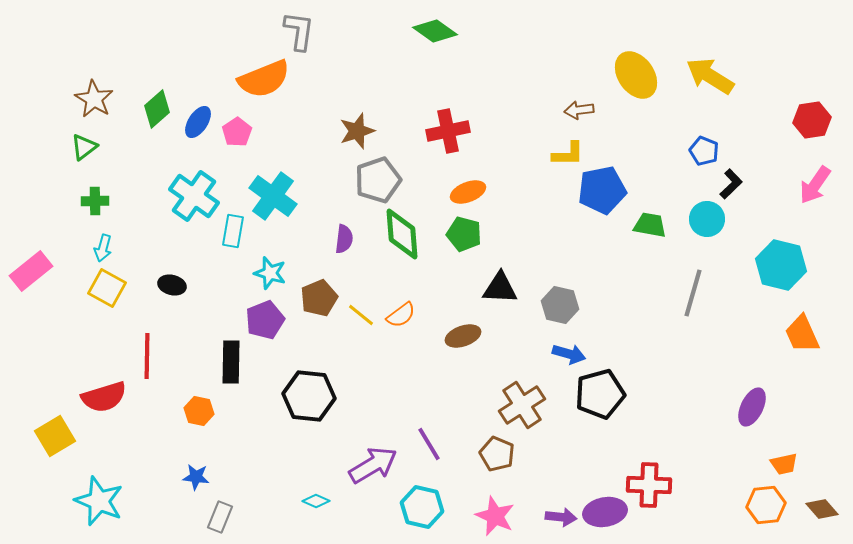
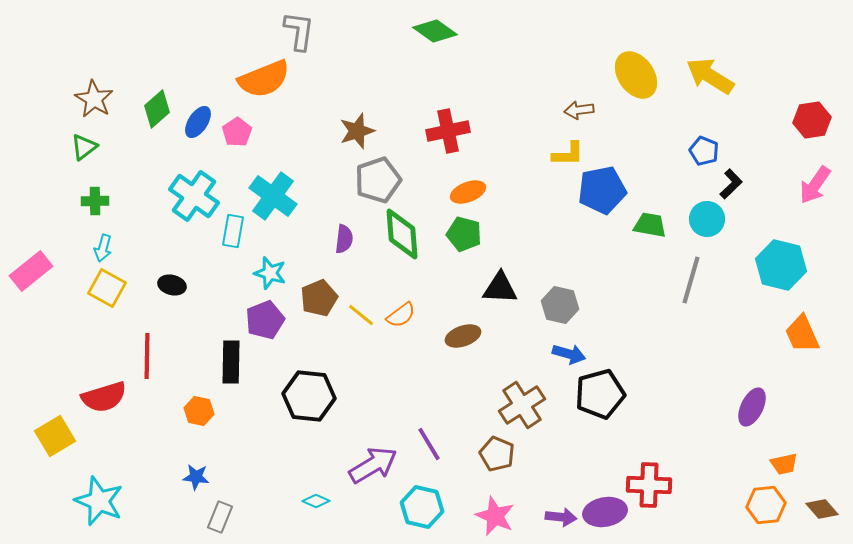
gray line at (693, 293): moved 2 px left, 13 px up
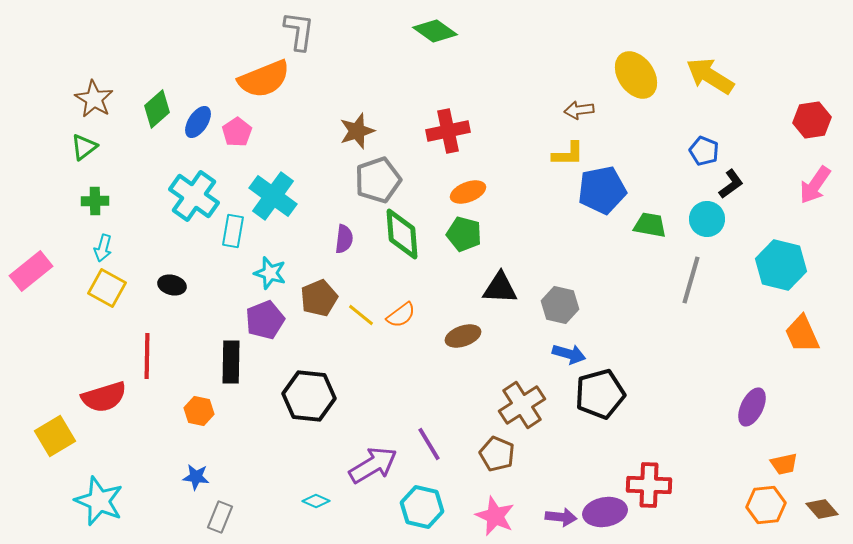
black L-shape at (731, 184): rotated 8 degrees clockwise
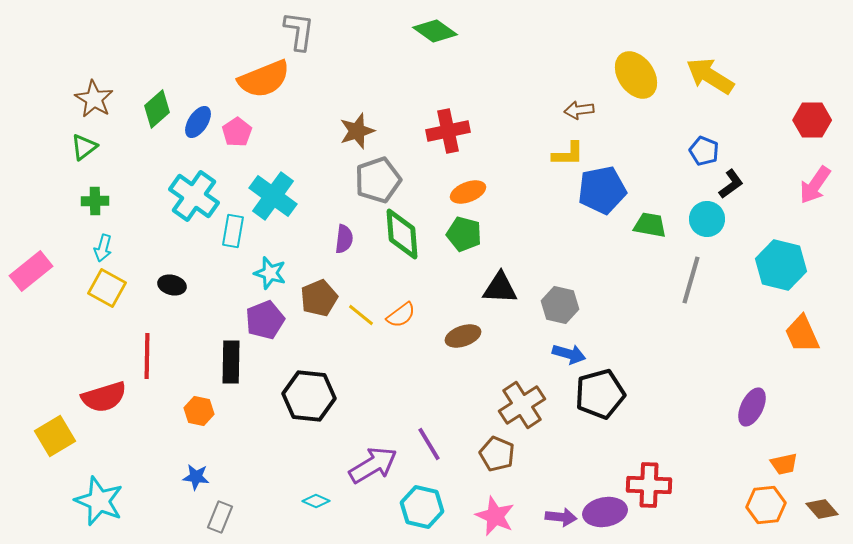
red hexagon at (812, 120): rotated 9 degrees clockwise
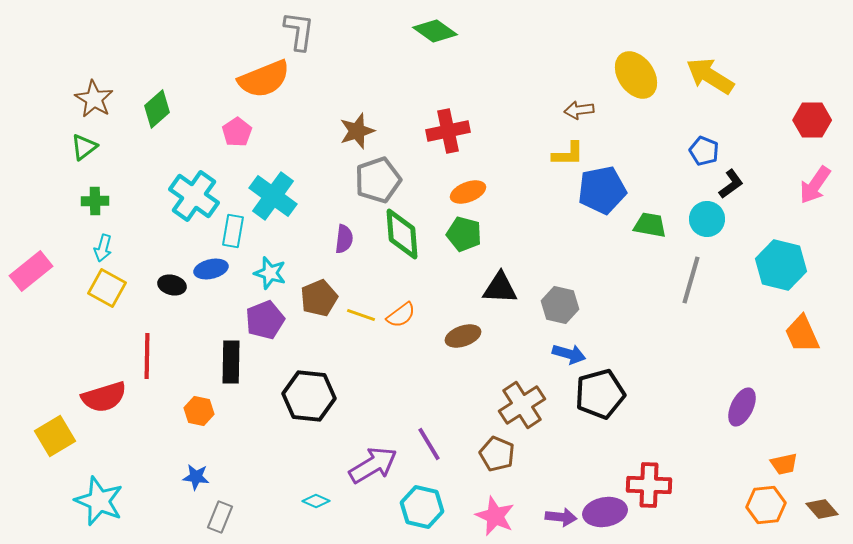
blue ellipse at (198, 122): moved 13 px right, 147 px down; rotated 44 degrees clockwise
yellow line at (361, 315): rotated 20 degrees counterclockwise
purple ellipse at (752, 407): moved 10 px left
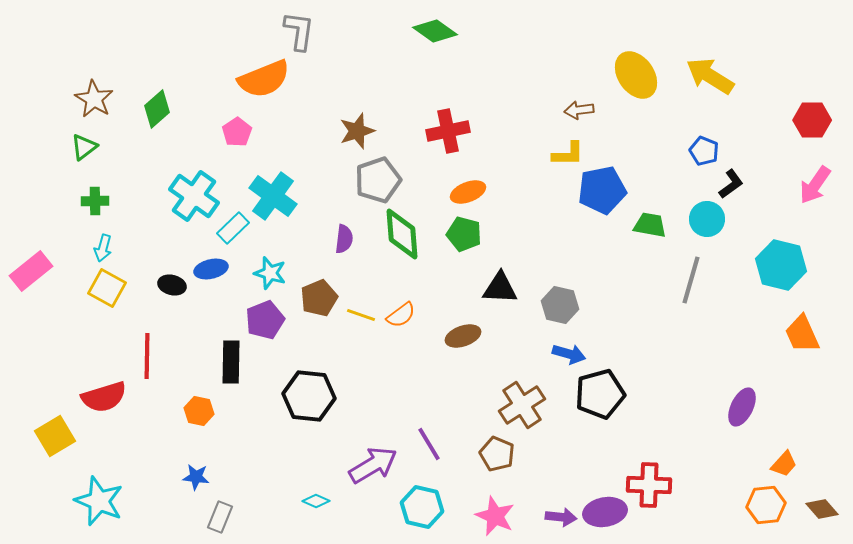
cyan rectangle at (233, 231): moved 3 px up; rotated 36 degrees clockwise
orange trapezoid at (784, 464): rotated 36 degrees counterclockwise
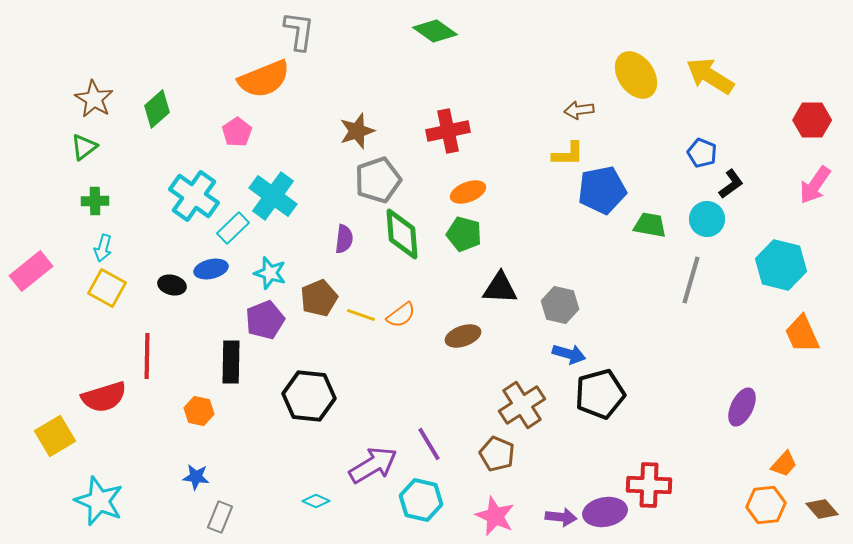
blue pentagon at (704, 151): moved 2 px left, 2 px down
cyan hexagon at (422, 507): moved 1 px left, 7 px up
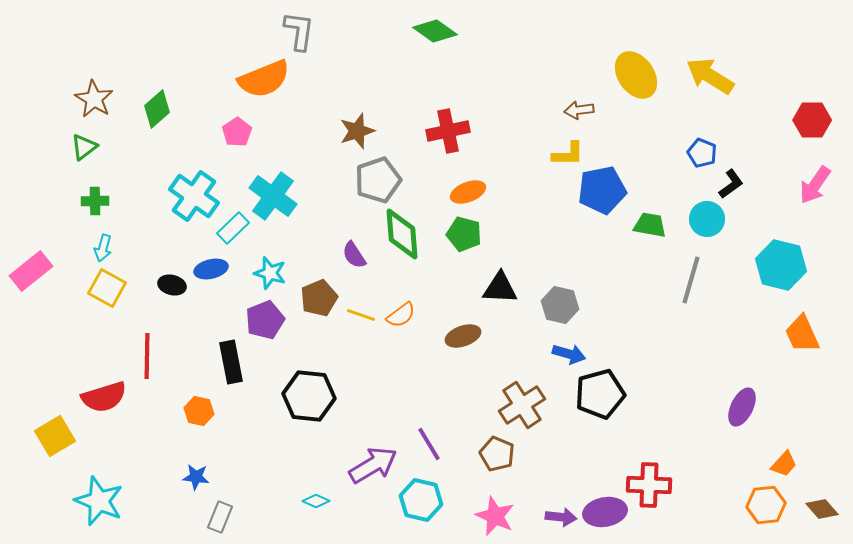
purple semicircle at (344, 239): moved 10 px right, 16 px down; rotated 140 degrees clockwise
black rectangle at (231, 362): rotated 12 degrees counterclockwise
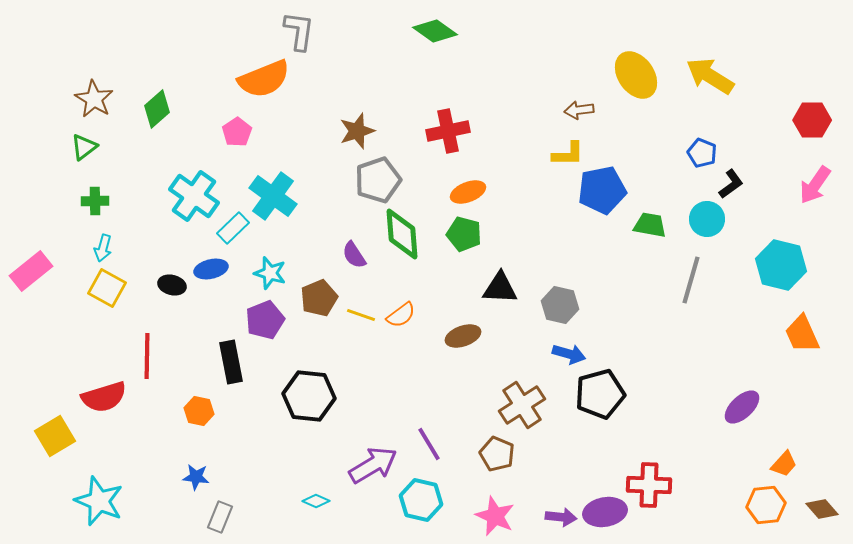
purple ellipse at (742, 407): rotated 21 degrees clockwise
